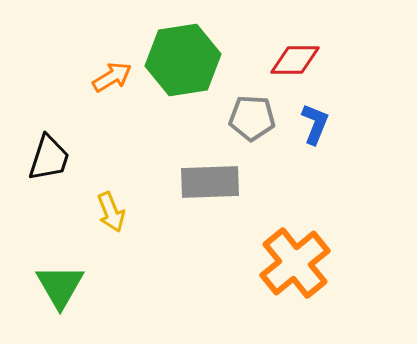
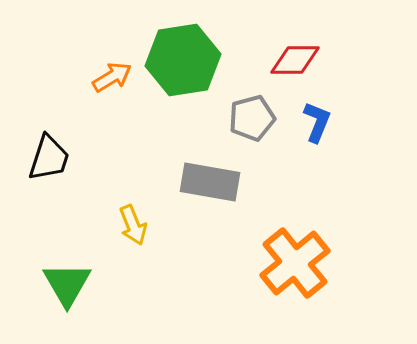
gray pentagon: rotated 18 degrees counterclockwise
blue L-shape: moved 2 px right, 2 px up
gray rectangle: rotated 12 degrees clockwise
yellow arrow: moved 22 px right, 13 px down
green triangle: moved 7 px right, 2 px up
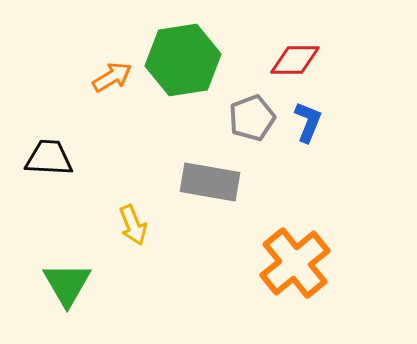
gray pentagon: rotated 6 degrees counterclockwise
blue L-shape: moved 9 px left
black trapezoid: rotated 105 degrees counterclockwise
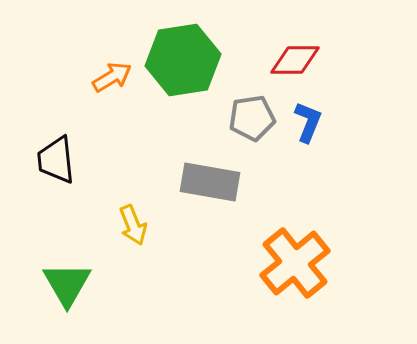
gray pentagon: rotated 12 degrees clockwise
black trapezoid: moved 7 px right, 2 px down; rotated 99 degrees counterclockwise
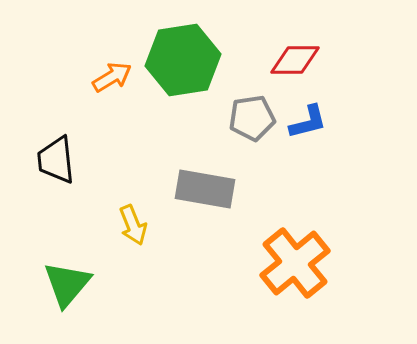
blue L-shape: rotated 54 degrees clockwise
gray rectangle: moved 5 px left, 7 px down
green triangle: rotated 10 degrees clockwise
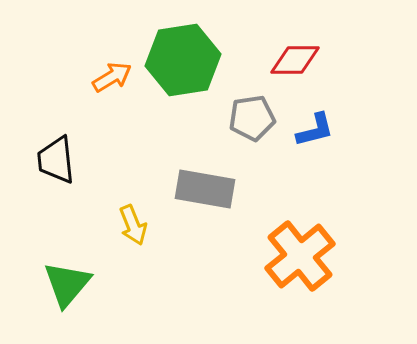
blue L-shape: moved 7 px right, 8 px down
orange cross: moved 5 px right, 7 px up
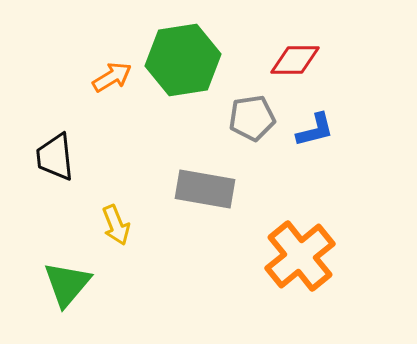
black trapezoid: moved 1 px left, 3 px up
yellow arrow: moved 17 px left
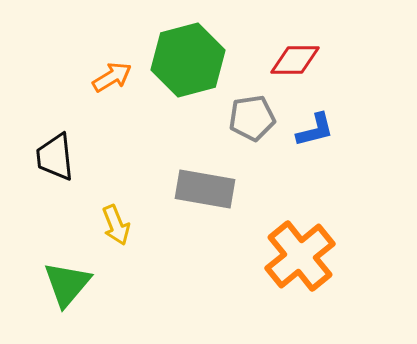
green hexagon: moved 5 px right; rotated 6 degrees counterclockwise
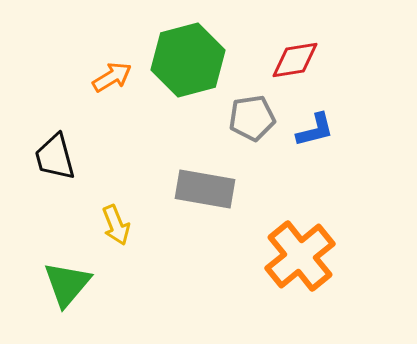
red diamond: rotated 9 degrees counterclockwise
black trapezoid: rotated 9 degrees counterclockwise
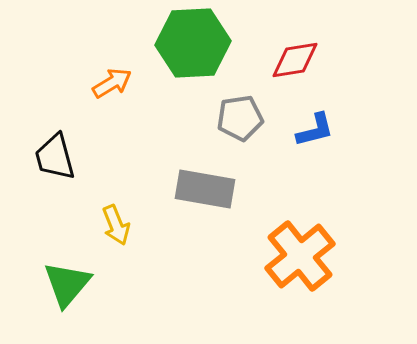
green hexagon: moved 5 px right, 17 px up; rotated 12 degrees clockwise
orange arrow: moved 6 px down
gray pentagon: moved 12 px left
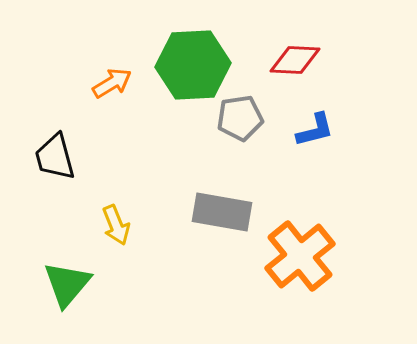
green hexagon: moved 22 px down
red diamond: rotated 12 degrees clockwise
gray rectangle: moved 17 px right, 23 px down
